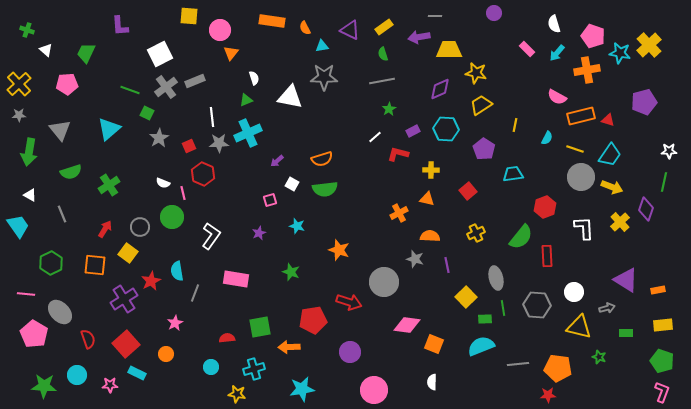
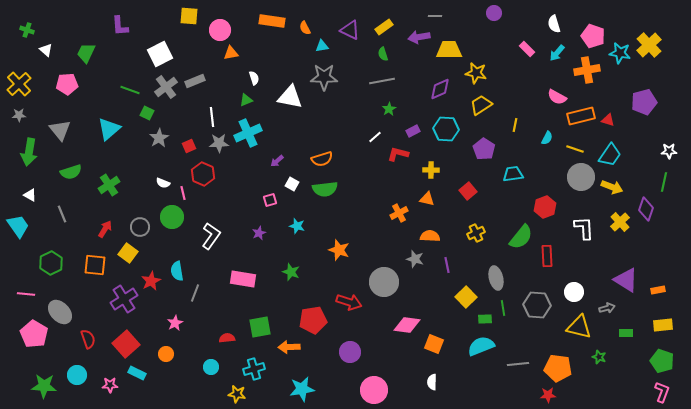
orange triangle at (231, 53): rotated 42 degrees clockwise
pink rectangle at (236, 279): moved 7 px right
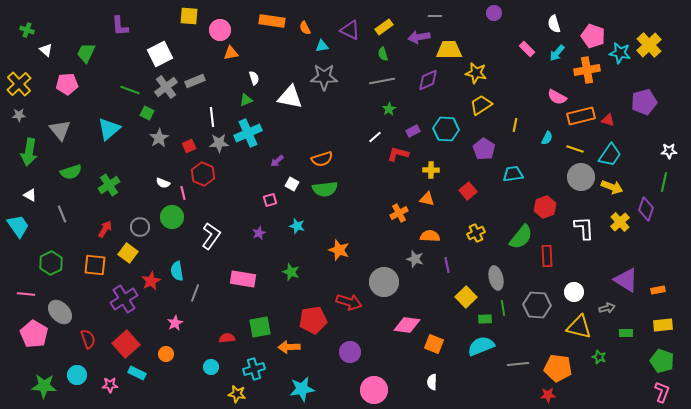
purple diamond at (440, 89): moved 12 px left, 9 px up
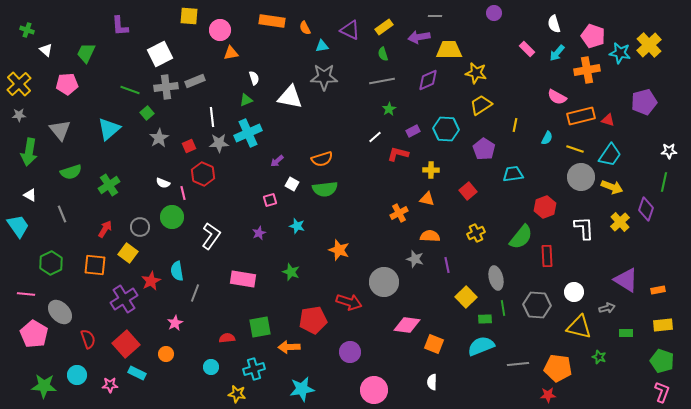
gray cross at (166, 87): rotated 30 degrees clockwise
green square at (147, 113): rotated 24 degrees clockwise
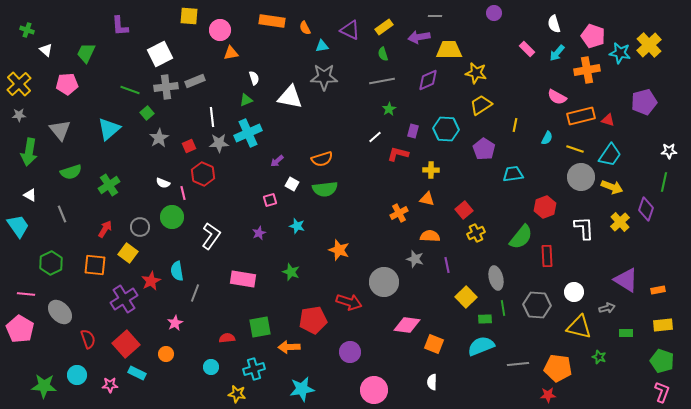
purple rectangle at (413, 131): rotated 48 degrees counterclockwise
red square at (468, 191): moved 4 px left, 19 px down
pink pentagon at (34, 334): moved 14 px left, 5 px up
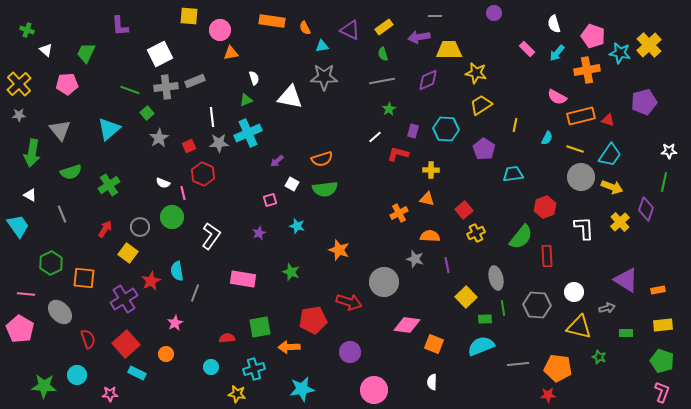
green arrow at (29, 152): moved 3 px right, 1 px down
orange square at (95, 265): moved 11 px left, 13 px down
pink star at (110, 385): moved 9 px down
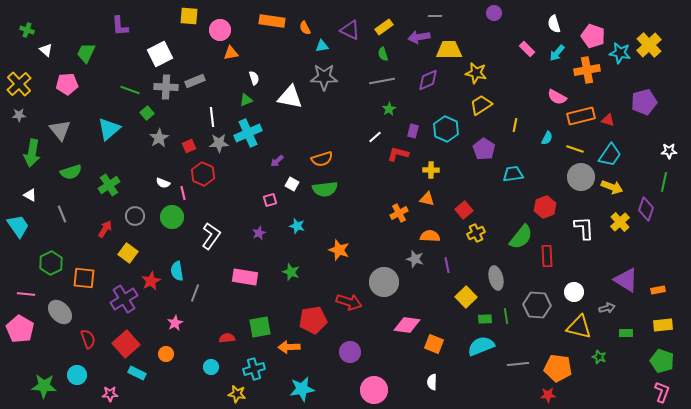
gray cross at (166, 87): rotated 10 degrees clockwise
cyan hexagon at (446, 129): rotated 20 degrees clockwise
gray circle at (140, 227): moved 5 px left, 11 px up
pink rectangle at (243, 279): moved 2 px right, 2 px up
green line at (503, 308): moved 3 px right, 8 px down
